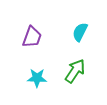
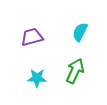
purple trapezoid: rotated 125 degrees counterclockwise
green arrow: rotated 10 degrees counterclockwise
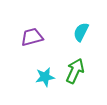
cyan semicircle: moved 1 px right
cyan star: moved 8 px right, 1 px up; rotated 12 degrees counterclockwise
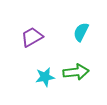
purple trapezoid: rotated 15 degrees counterclockwise
green arrow: moved 1 px right, 1 px down; rotated 60 degrees clockwise
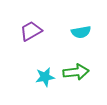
cyan semicircle: rotated 126 degrees counterclockwise
purple trapezoid: moved 1 px left, 6 px up
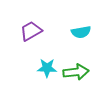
cyan star: moved 2 px right, 9 px up; rotated 12 degrees clockwise
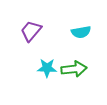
purple trapezoid: rotated 20 degrees counterclockwise
green arrow: moved 2 px left, 3 px up
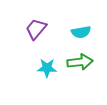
purple trapezoid: moved 5 px right, 2 px up
green arrow: moved 6 px right, 7 px up
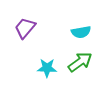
purple trapezoid: moved 11 px left, 1 px up
green arrow: rotated 30 degrees counterclockwise
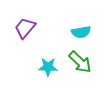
green arrow: rotated 80 degrees clockwise
cyan star: moved 1 px right, 1 px up
